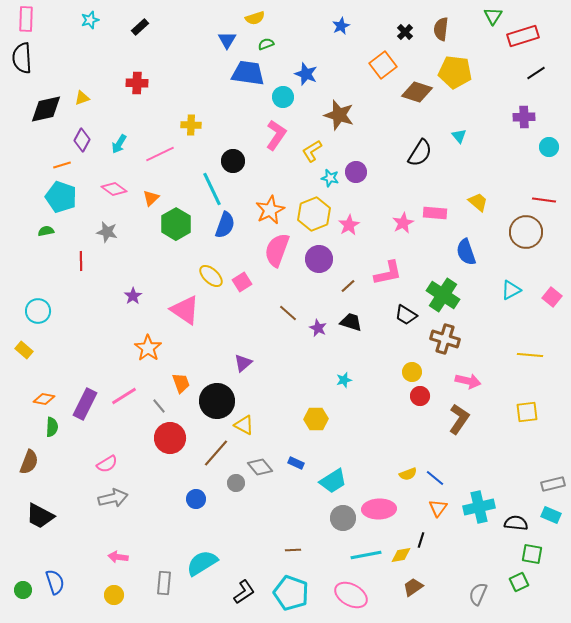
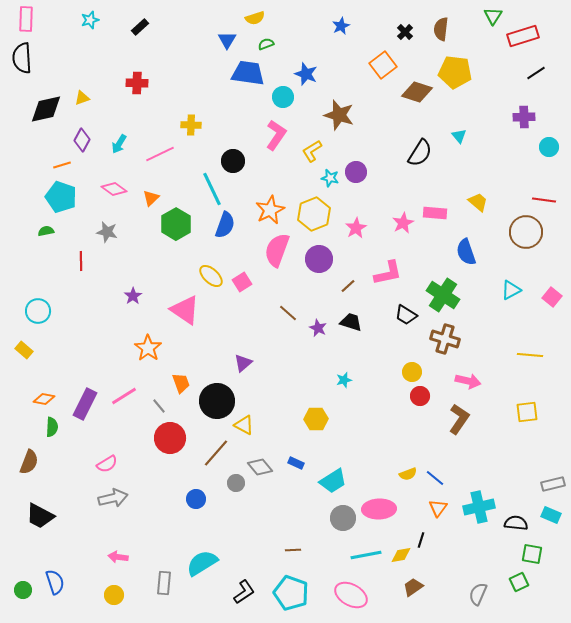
pink star at (349, 225): moved 7 px right, 3 px down
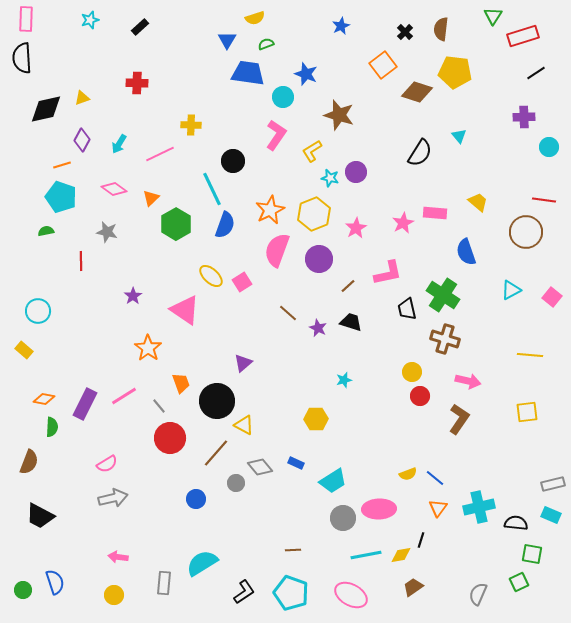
black trapezoid at (406, 315): moved 1 px right, 6 px up; rotated 45 degrees clockwise
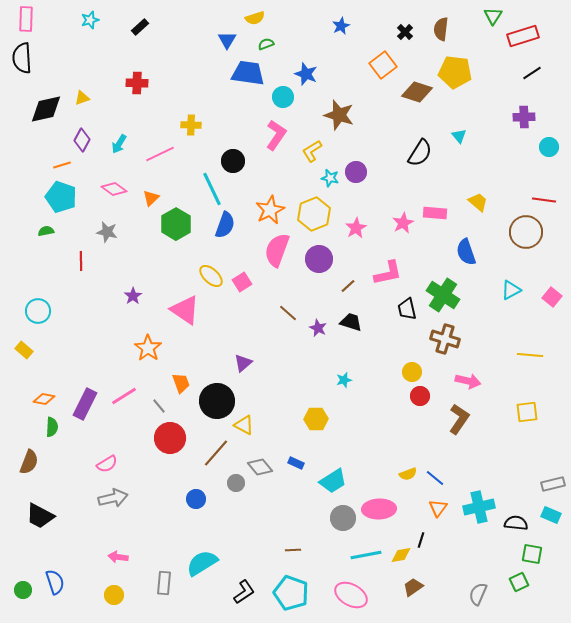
black line at (536, 73): moved 4 px left
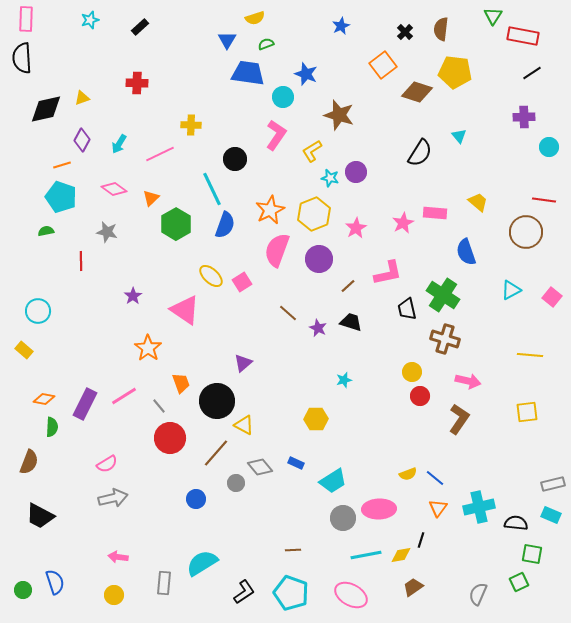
red rectangle at (523, 36): rotated 28 degrees clockwise
black circle at (233, 161): moved 2 px right, 2 px up
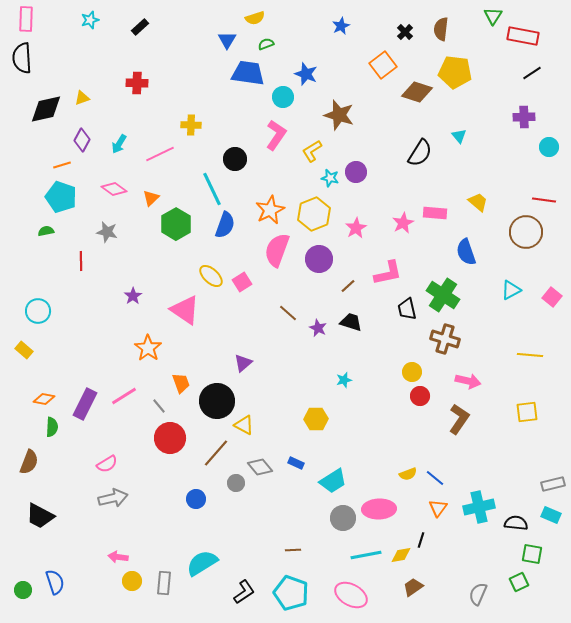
yellow circle at (114, 595): moved 18 px right, 14 px up
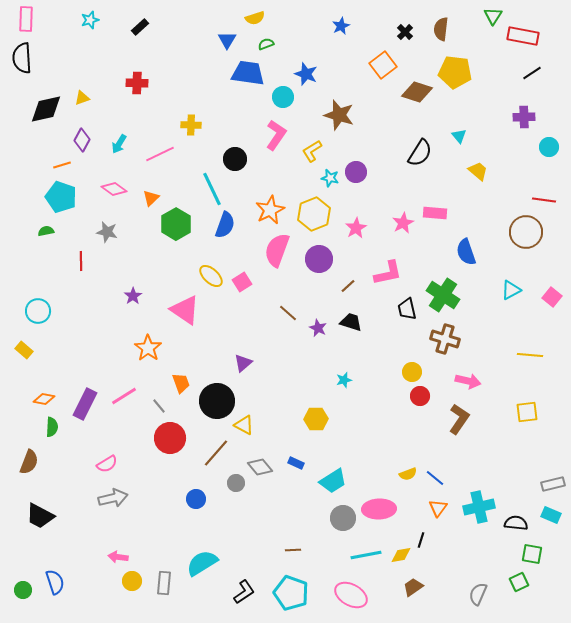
yellow trapezoid at (478, 202): moved 31 px up
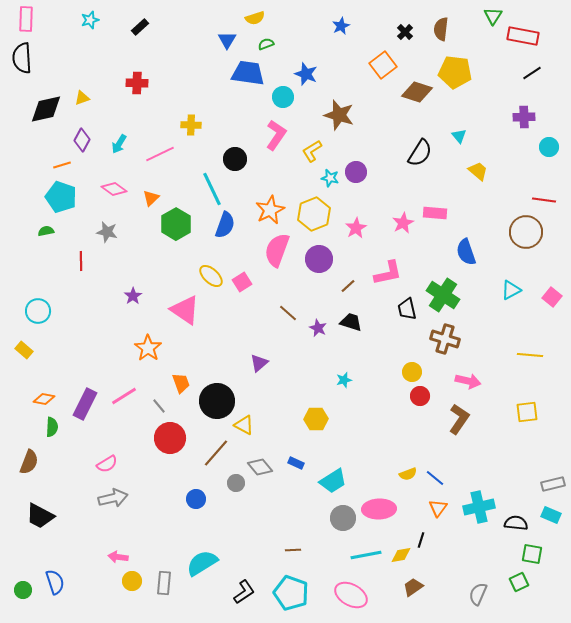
purple triangle at (243, 363): moved 16 px right
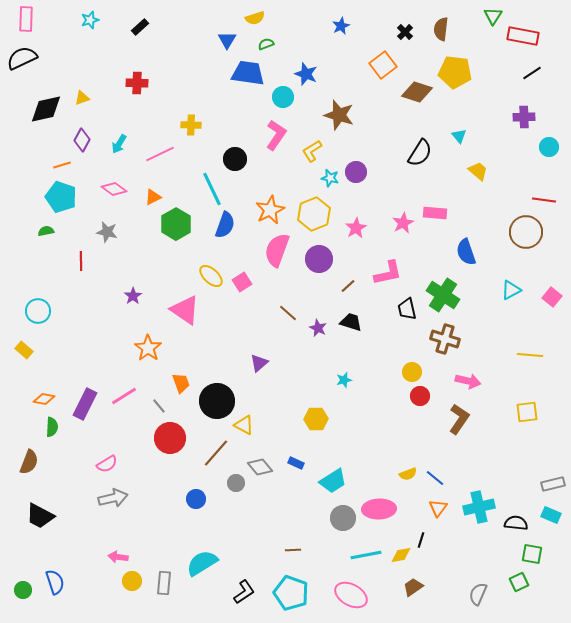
black semicircle at (22, 58): rotated 68 degrees clockwise
orange triangle at (151, 198): moved 2 px right, 1 px up; rotated 18 degrees clockwise
